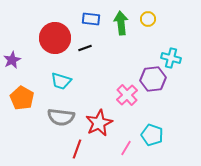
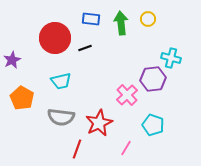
cyan trapezoid: rotated 30 degrees counterclockwise
cyan pentagon: moved 1 px right, 10 px up
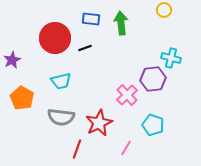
yellow circle: moved 16 px right, 9 px up
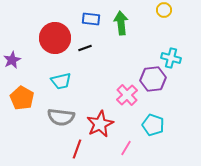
red star: moved 1 px right, 1 px down
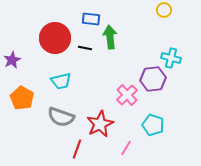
green arrow: moved 11 px left, 14 px down
black line: rotated 32 degrees clockwise
gray semicircle: rotated 12 degrees clockwise
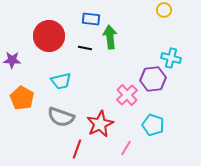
red circle: moved 6 px left, 2 px up
purple star: rotated 30 degrees clockwise
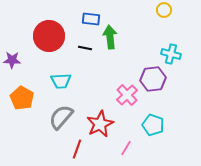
cyan cross: moved 4 px up
cyan trapezoid: rotated 10 degrees clockwise
gray semicircle: rotated 112 degrees clockwise
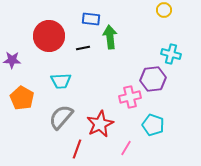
black line: moved 2 px left; rotated 24 degrees counterclockwise
pink cross: moved 3 px right, 2 px down; rotated 30 degrees clockwise
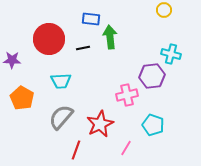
red circle: moved 3 px down
purple hexagon: moved 1 px left, 3 px up
pink cross: moved 3 px left, 2 px up
red line: moved 1 px left, 1 px down
